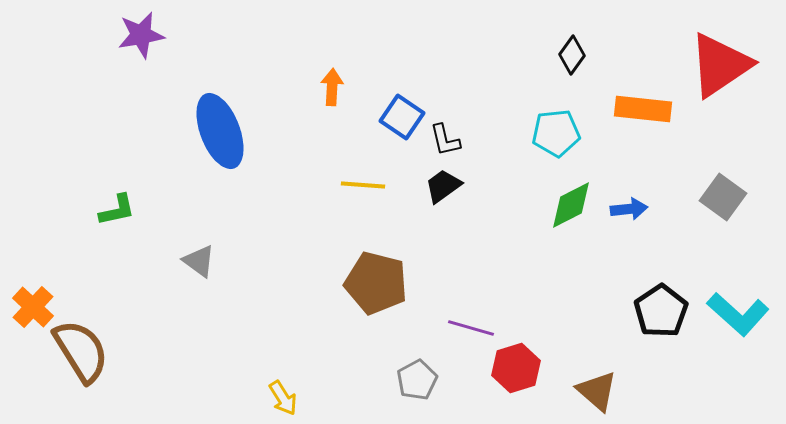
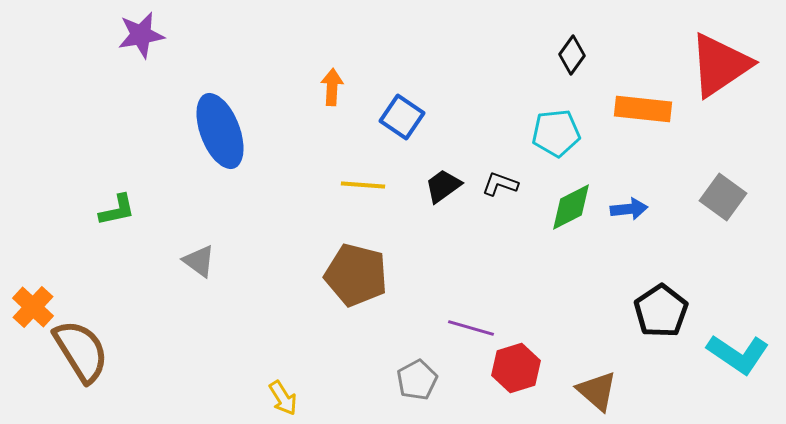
black L-shape: moved 55 px right, 44 px down; rotated 123 degrees clockwise
green diamond: moved 2 px down
brown pentagon: moved 20 px left, 8 px up
cyan L-shape: moved 40 px down; rotated 8 degrees counterclockwise
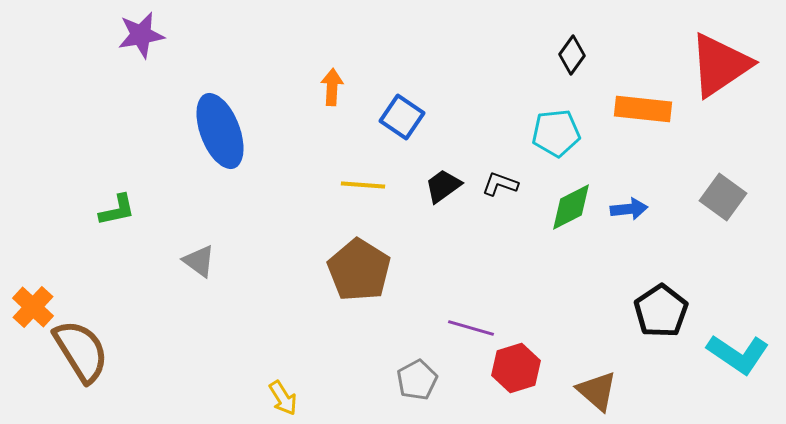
brown pentagon: moved 3 px right, 5 px up; rotated 18 degrees clockwise
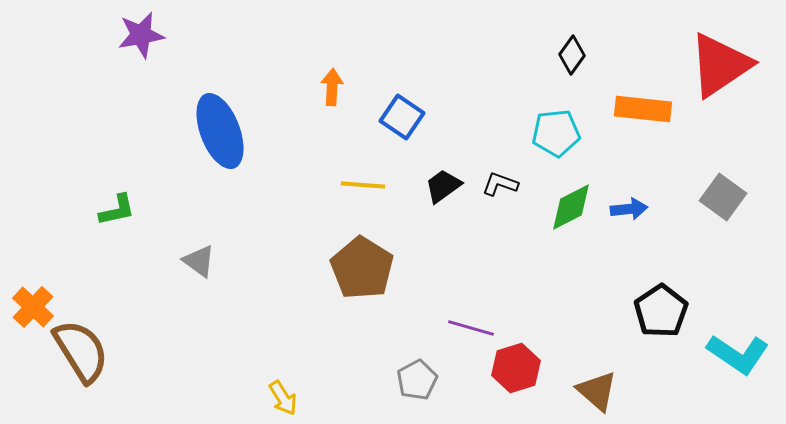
brown pentagon: moved 3 px right, 2 px up
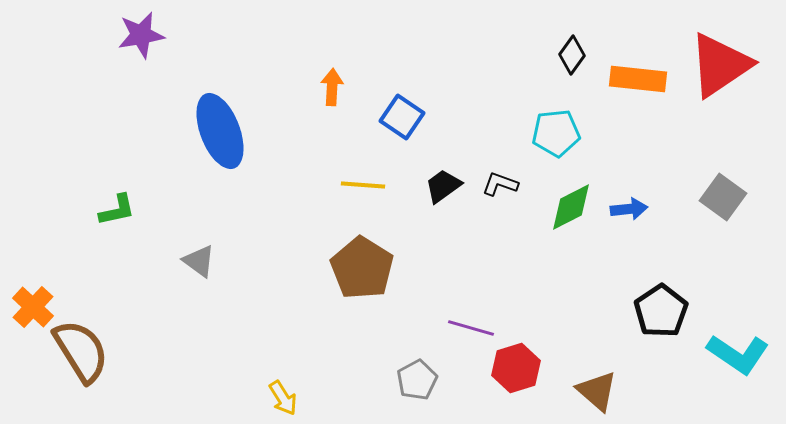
orange rectangle: moved 5 px left, 30 px up
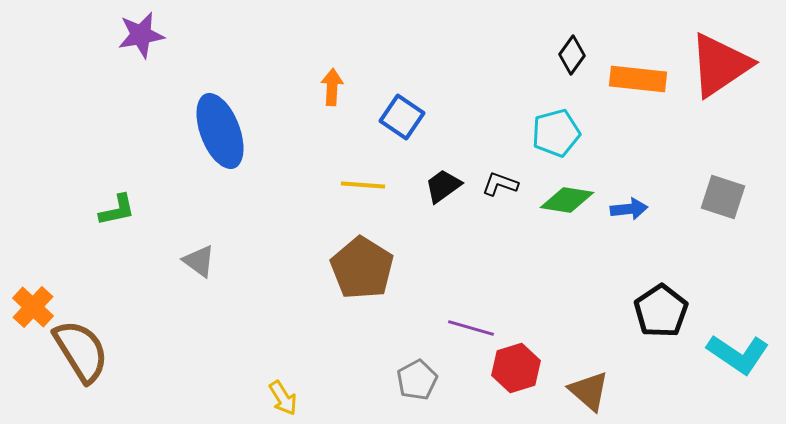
cyan pentagon: rotated 9 degrees counterclockwise
gray square: rotated 18 degrees counterclockwise
green diamond: moved 4 px left, 7 px up; rotated 36 degrees clockwise
brown triangle: moved 8 px left
